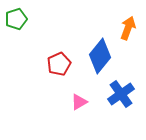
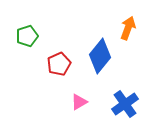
green pentagon: moved 11 px right, 17 px down
blue cross: moved 4 px right, 10 px down
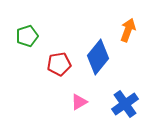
orange arrow: moved 2 px down
blue diamond: moved 2 px left, 1 px down
red pentagon: rotated 15 degrees clockwise
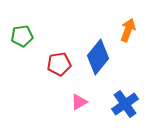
green pentagon: moved 5 px left; rotated 10 degrees clockwise
